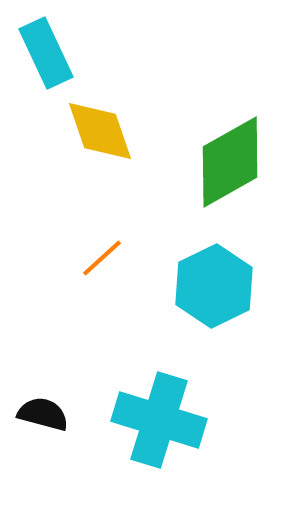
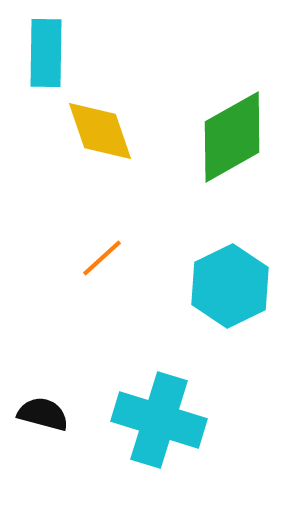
cyan rectangle: rotated 26 degrees clockwise
green diamond: moved 2 px right, 25 px up
cyan hexagon: moved 16 px right
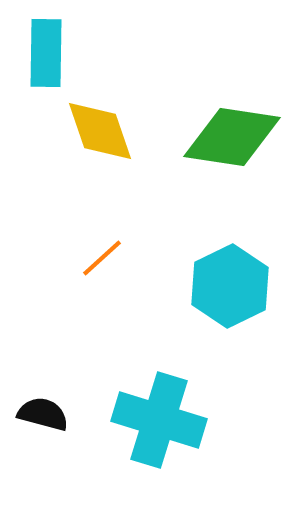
green diamond: rotated 38 degrees clockwise
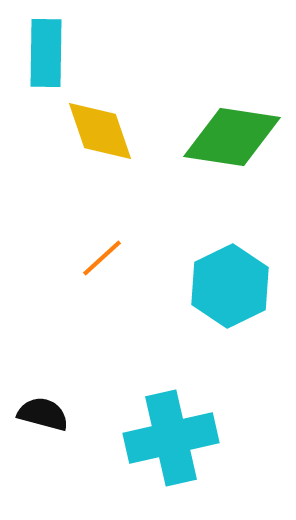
cyan cross: moved 12 px right, 18 px down; rotated 30 degrees counterclockwise
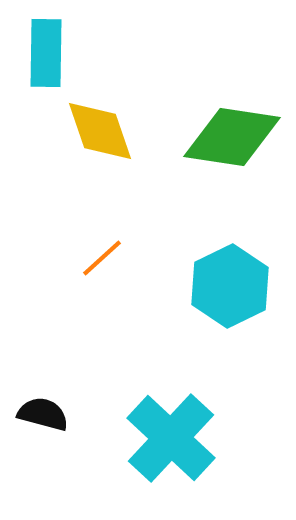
cyan cross: rotated 34 degrees counterclockwise
